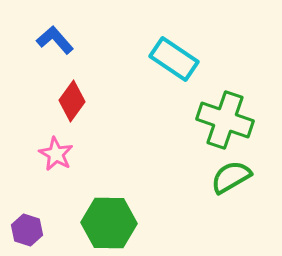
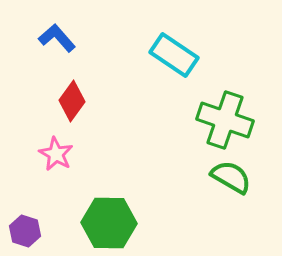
blue L-shape: moved 2 px right, 2 px up
cyan rectangle: moved 4 px up
green semicircle: rotated 60 degrees clockwise
purple hexagon: moved 2 px left, 1 px down
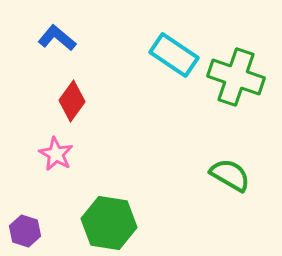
blue L-shape: rotated 9 degrees counterclockwise
green cross: moved 11 px right, 43 px up
green semicircle: moved 1 px left, 2 px up
green hexagon: rotated 8 degrees clockwise
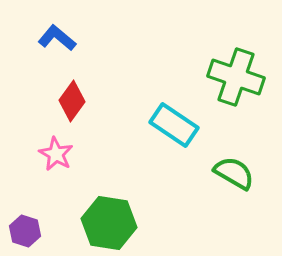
cyan rectangle: moved 70 px down
green semicircle: moved 4 px right, 2 px up
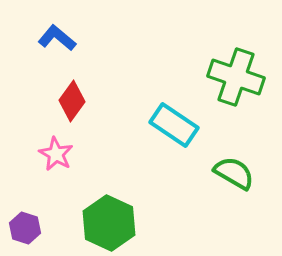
green hexagon: rotated 16 degrees clockwise
purple hexagon: moved 3 px up
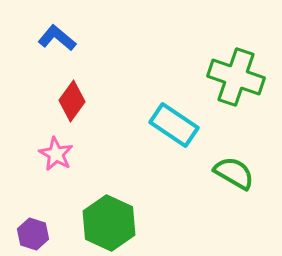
purple hexagon: moved 8 px right, 6 px down
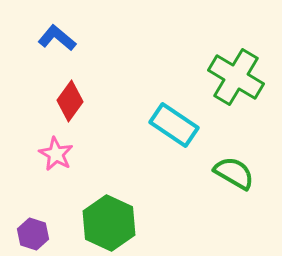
green cross: rotated 12 degrees clockwise
red diamond: moved 2 px left
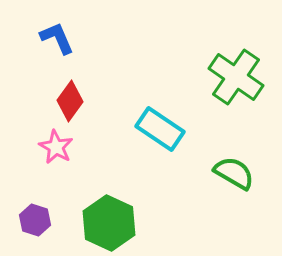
blue L-shape: rotated 27 degrees clockwise
green cross: rotated 4 degrees clockwise
cyan rectangle: moved 14 px left, 4 px down
pink star: moved 7 px up
purple hexagon: moved 2 px right, 14 px up
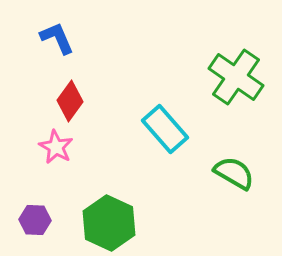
cyan rectangle: moved 5 px right; rotated 15 degrees clockwise
purple hexagon: rotated 16 degrees counterclockwise
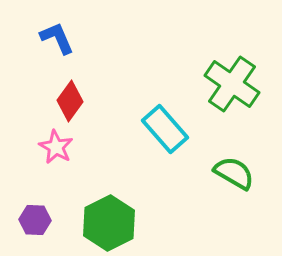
green cross: moved 4 px left, 7 px down
green hexagon: rotated 8 degrees clockwise
